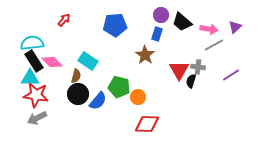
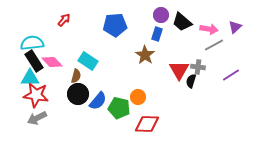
green pentagon: moved 21 px down
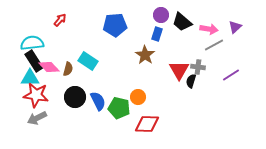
red arrow: moved 4 px left
pink diamond: moved 3 px left, 5 px down
brown semicircle: moved 8 px left, 7 px up
black circle: moved 3 px left, 3 px down
blue semicircle: rotated 66 degrees counterclockwise
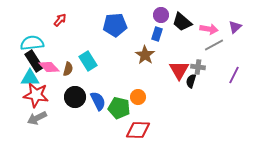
cyan rectangle: rotated 24 degrees clockwise
purple line: moved 3 px right; rotated 30 degrees counterclockwise
red diamond: moved 9 px left, 6 px down
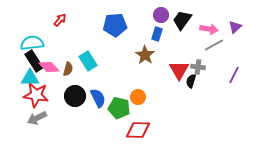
black trapezoid: moved 2 px up; rotated 85 degrees clockwise
black circle: moved 1 px up
blue semicircle: moved 3 px up
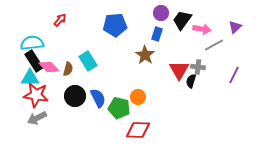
purple circle: moved 2 px up
pink arrow: moved 7 px left
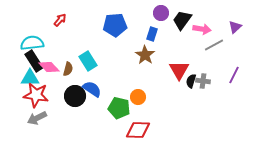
blue rectangle: moved 5 px left
gray cross: moved 5 px right, 14 px down
blue semicircle: moved 6 px left, 9 px up; rotated 30 degrees counterclockwise
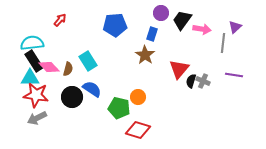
gray line: moved 9 px right, 2 px up; rotated 54 degrees counterclockwise
red triangle: moved 1 px up; rotated 10 degrees clockwise
purple line: rotated 72 degrees clockwise
gray cross: rotated 16 degrees clockwise
black circle: moved 3 px left, 1 px down
red diamond: rotated 15 degrees clockwise
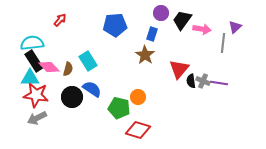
purple line: moved 15 px left, 8 px down
black semicircle: rotated 24 degrees counterclockwise
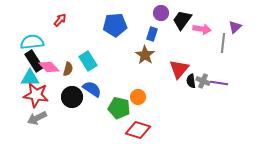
cyan semicircle: moved 1 px up
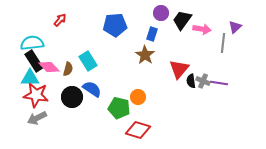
cyan semicircle: moved 1 px down
